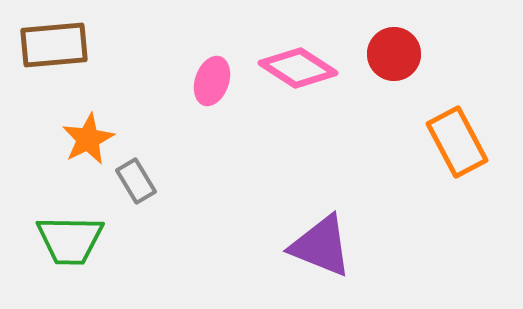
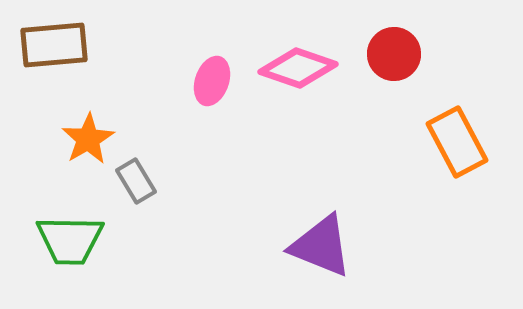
pink diamond: rotated 14 degrees counterclockwise
orange star: rotated 4 degrees counterclockwise
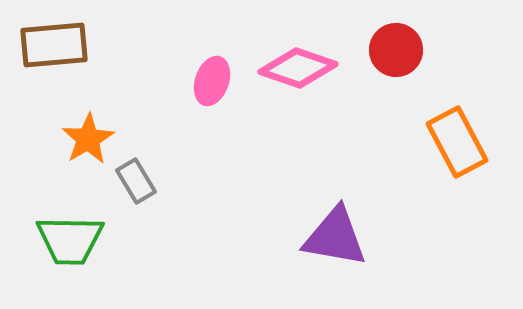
red circle: moved 2 px right, 4 px up
purple triangle: moved 14 px right, 9 px up; rotated 12 degrees counterclockwise
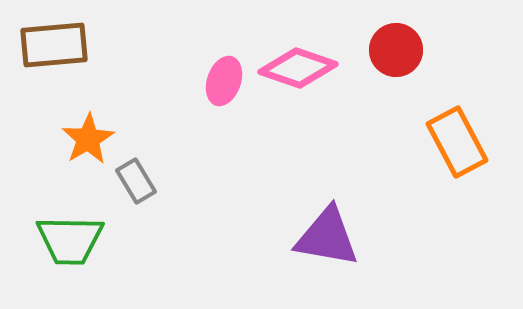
pink ellipse: moved 12 px right
purple triangle: moved 8 px left
